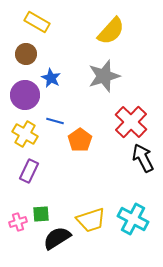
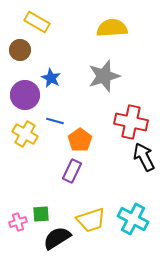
yellow semicircle: moved 1 px right, 3 px up; rotated 136 degrees counterclockwise
brown circle: moved 6 px left, 4 px up
red cross: rotated 32 degrees counterclockwise
black arrow: moved 1 px right, 1 px up
purple rectangle: moved 43 px right
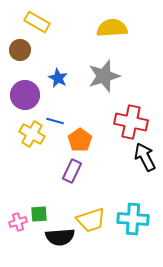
blue star: moved 7 px right
yellow cross: moved 7 px right
black arrow: moved 1 px right
green square: moved 2 px left
cyan cross: rotated 24 degrees counterclockwise
black semicircle: moved 3 px right, 1 px up; rotated 152 degrees counterclockwise
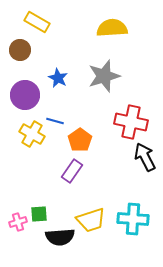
purple rectangle: rotated 10 degrees clockwise
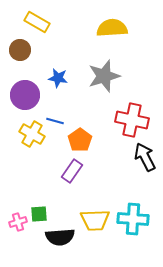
blue star: rotated 18 degrees counterclockwise
red cross: moved 1 px right, 2 px up
yellow trapezoid: moved 4 px right; rotated 16 degrees clockwise
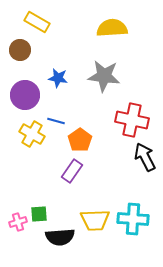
gray star: rotated 24 degrees clockwise
blue line: moved 1 px right
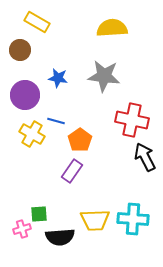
pink cross: moved 4 px right, 7 px down
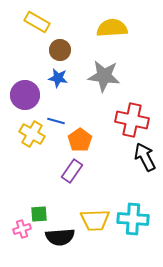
brown circle: moved 40 px right
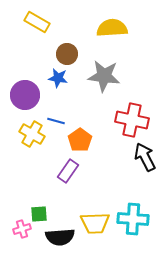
brown circle: moved 7 px right, 4 px down
purple rectangle: moved 4 px left
yellow trapezoid: moved 3 px down
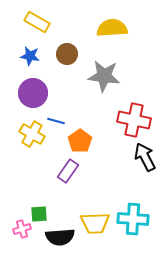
blue star: moved 28 px left, 22 px up
purple circle: moved 8 px right, 2 px up
red cross: moved 2 px right
orange pentagon: moved 1 px down
